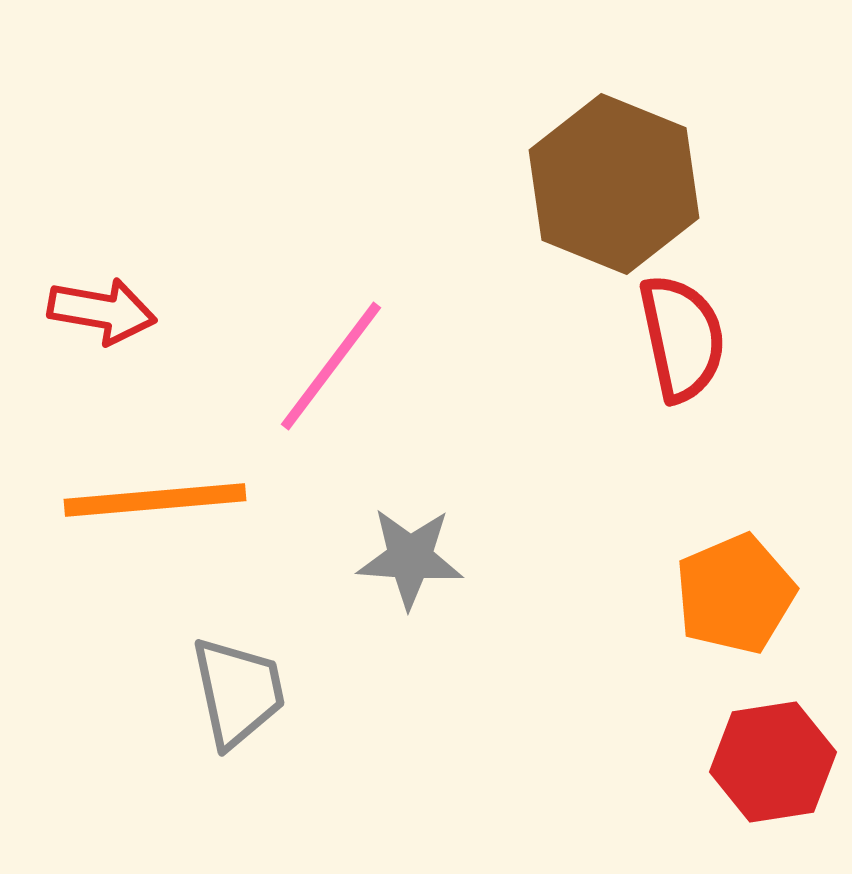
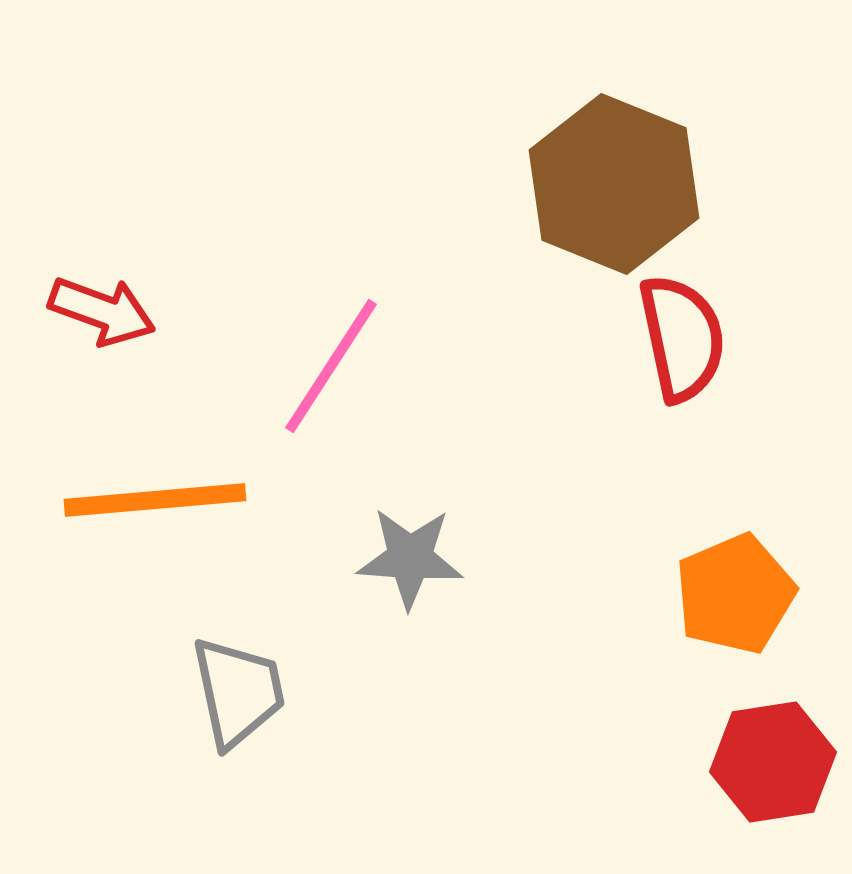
red arrow: rotated 10 degrees clockwise
pink line: rotated 4 degrees counterclockwise
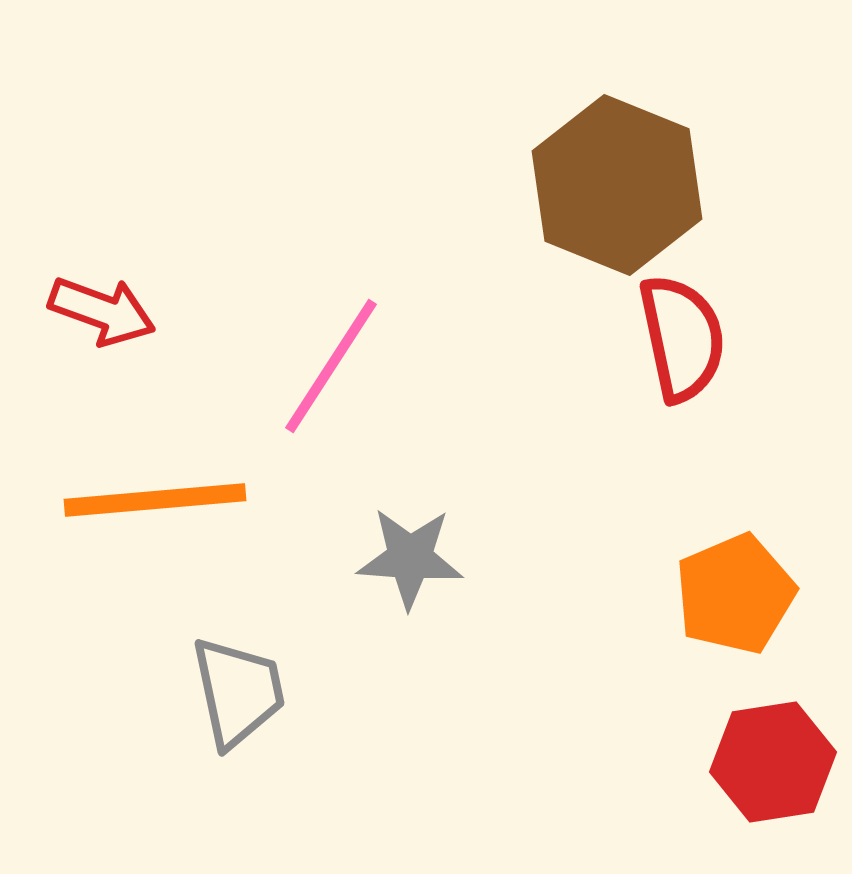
brown hexagon: moved 3 px right, 1 px down
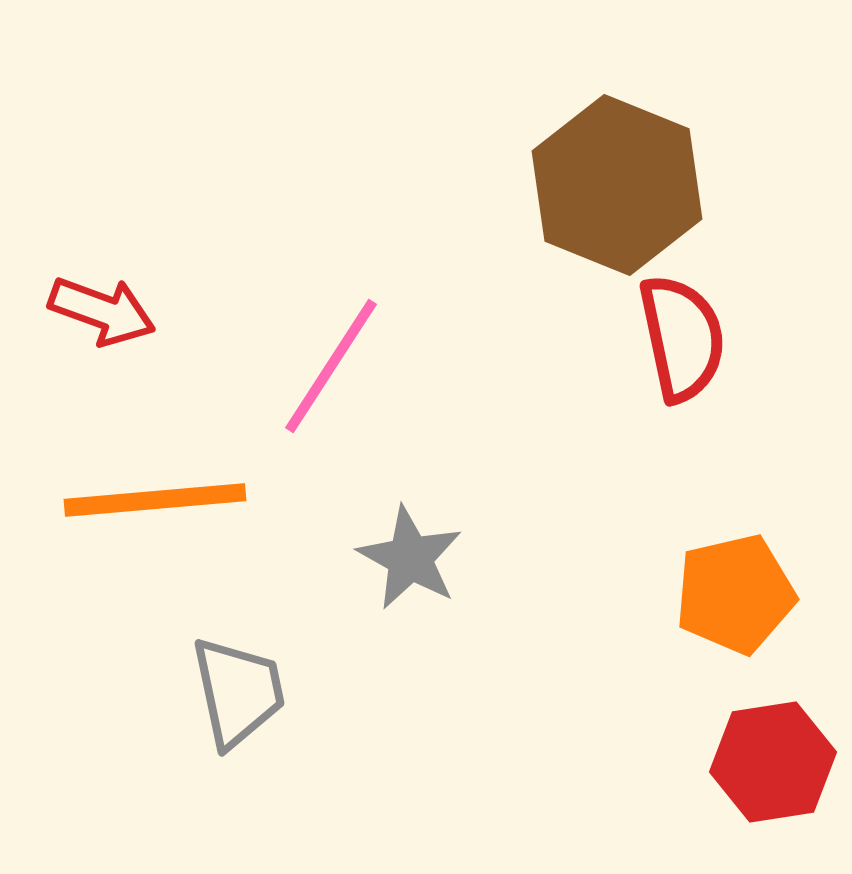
gray star: rotated 25 degrees clockwise
orange pentagon: rotated 10 degrees clockwise
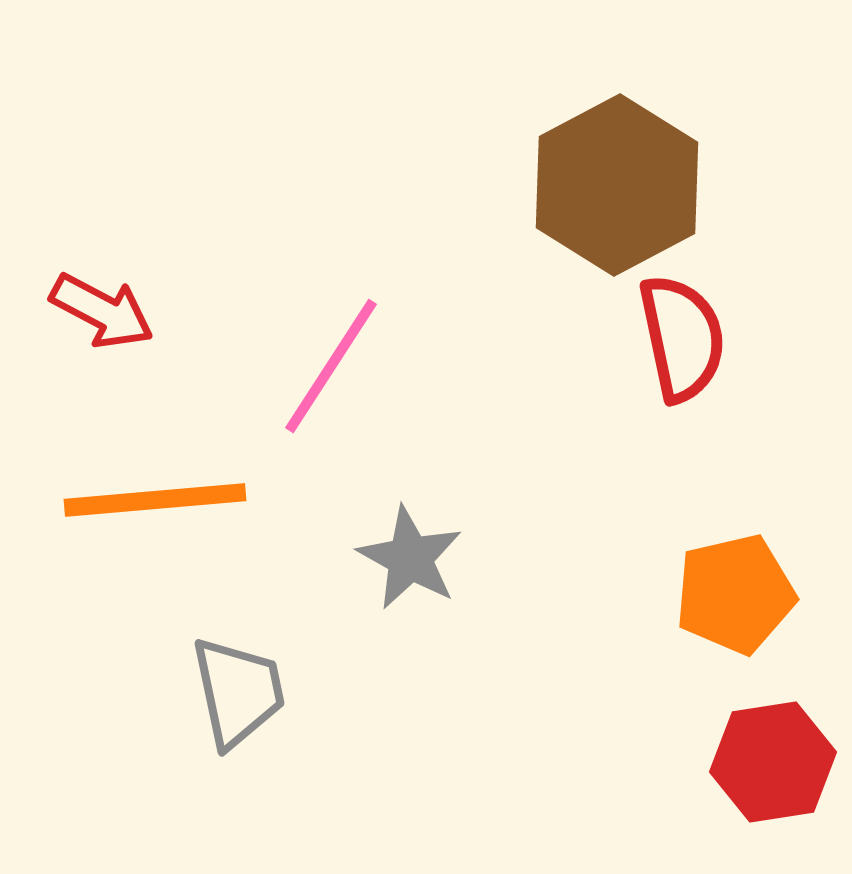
brown hexagon: rotated 10 degrees clockwise
red arrow: rotated 8 degrees clockwise
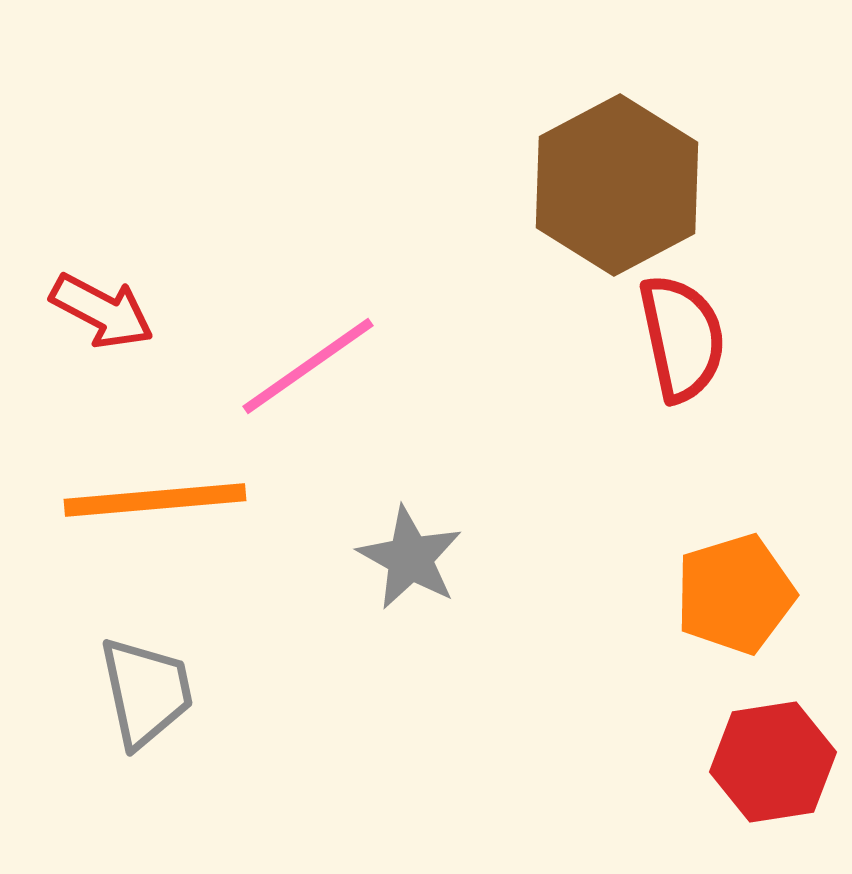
pink line: moved 23 px left; rotated 22 degrees clockwise
orange pentagon: rotated 4 degrees counterclockwise
gray trapezoid: moved 92 px left
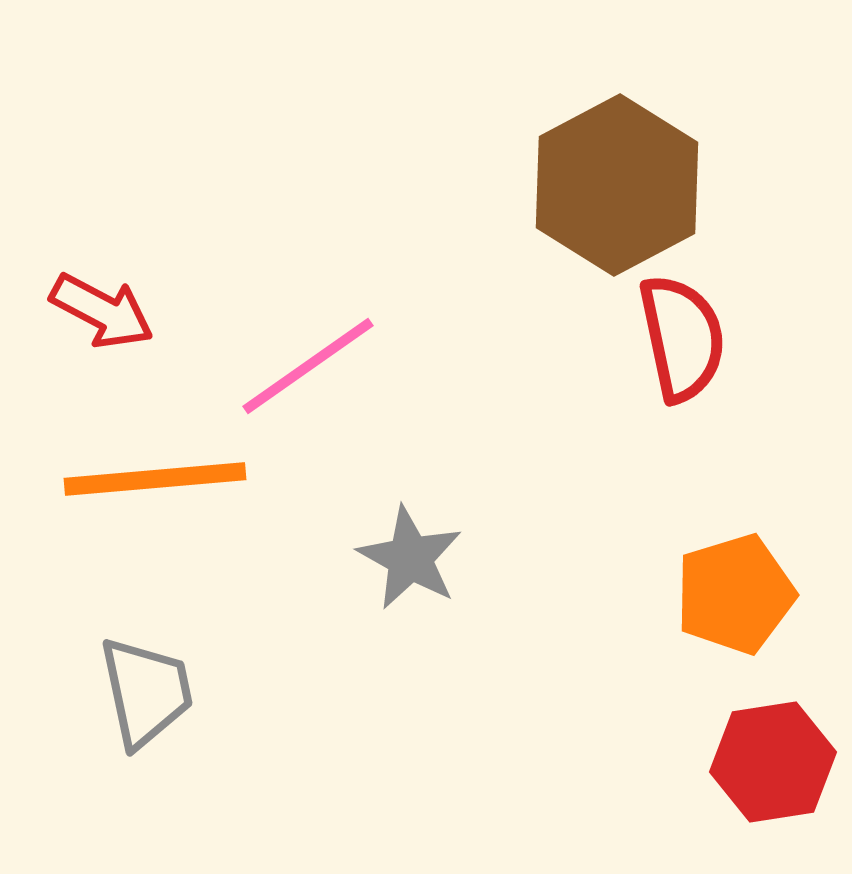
orange line: moved 21 px up
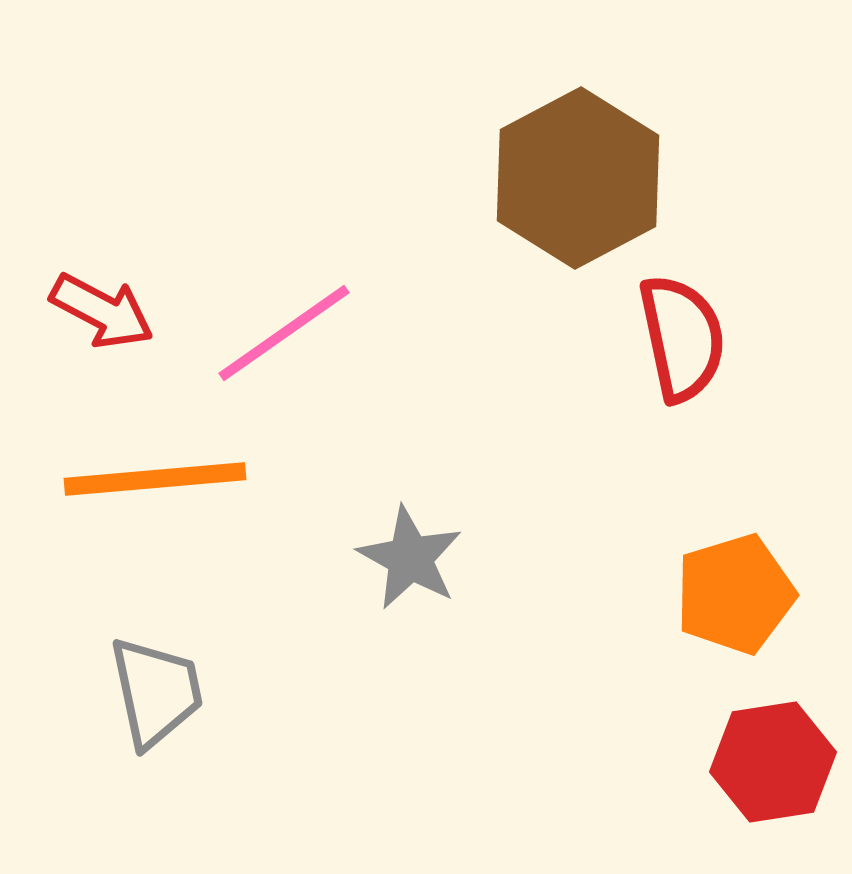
brown hexagon: moved 39 px left, 7 px up
pink line: moved 24 px left, 33 px up
gray trapezoid: moved 10 px right
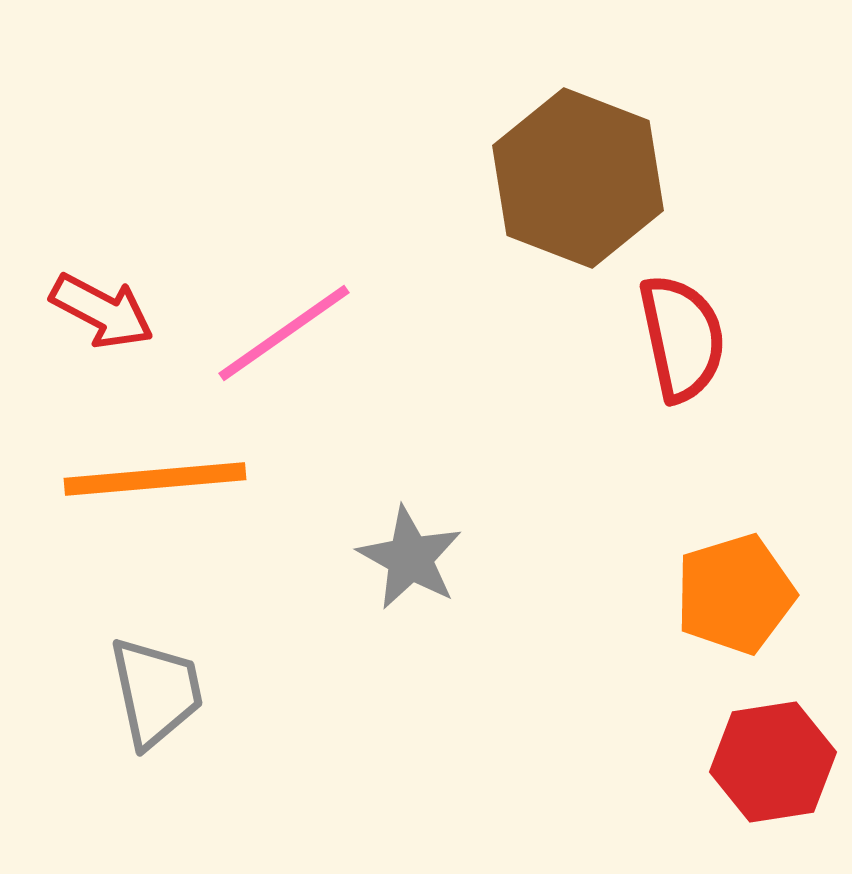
brown hexagon: rotated 11 degrees counterclockwise
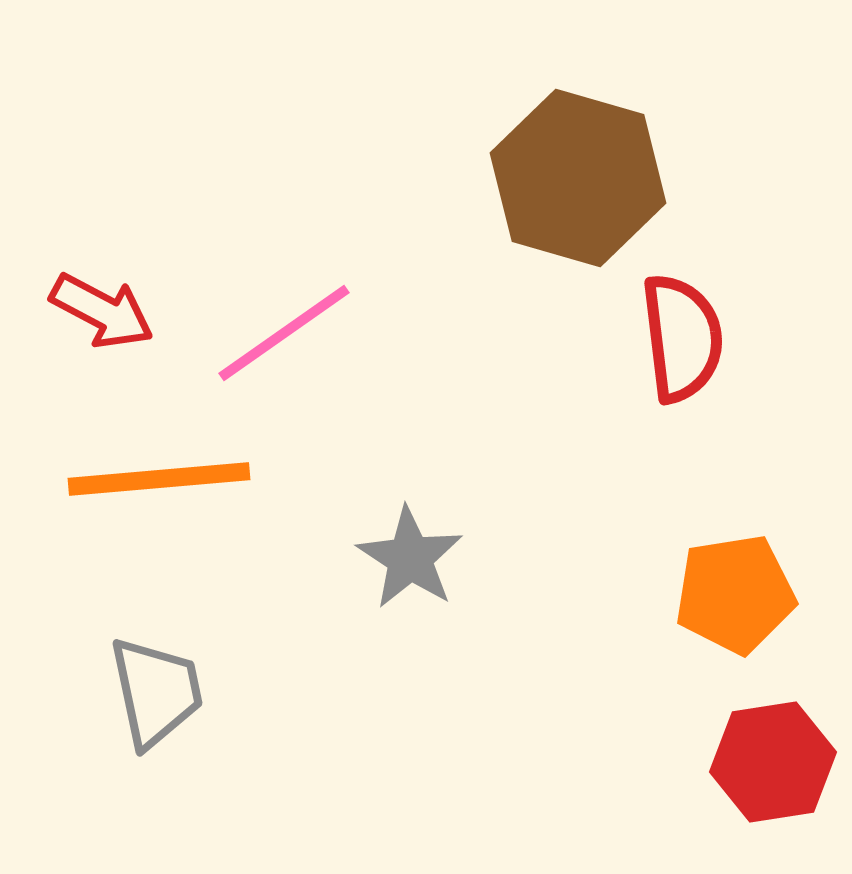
brown hexagon: rotated 5 degrees counterclockwise
red semicircle: rotated 5 degrees clockwise
orange line: moved 4 px right
gray star: rotated 4 degrees clockwise
orange pentagon: rotated 8 degrees clockwise
